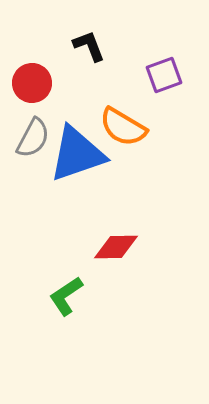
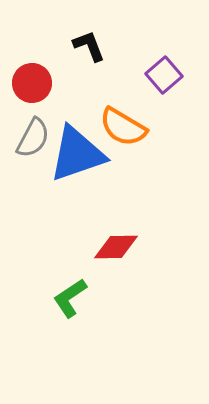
purple square: rotated 21 degrees counterclockwise
green L-shape: moved 4 px right, 2 px down
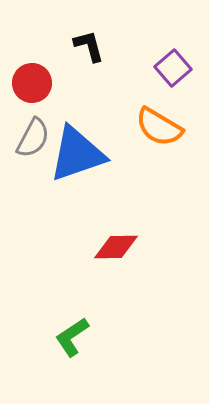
black L-shape: rotated 6 degrees clockwise
purple square: moved 9 px right, 7 px up
orange semicircle: moved 36 px right
green L-shape: moved 2 px right, 39 px down
